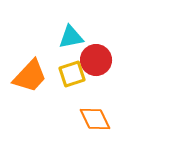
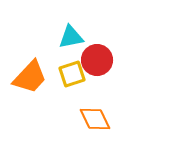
red circle: moved 1 px right
orange trapezoid: moved 1 px down
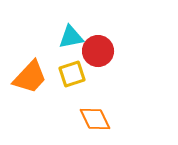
red circle: moved 1 px right, 9 px up
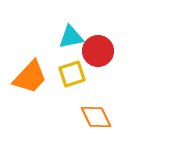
orange diamond: moved 1 px right, 2 px up
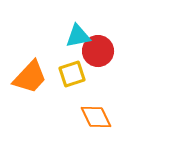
cyan triangle: moved 7 px right, 1 px up
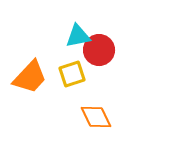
red circle: moved 1 px right, 1 px up
